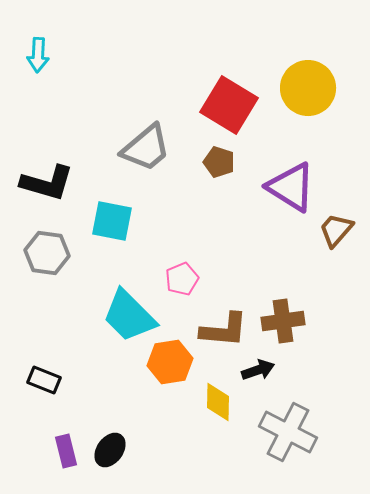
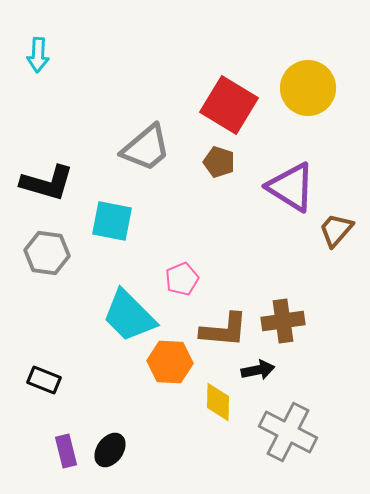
orange hexagon: rotated 12 degrees clockwise
black arrow: rotated 8 degrees clockwise
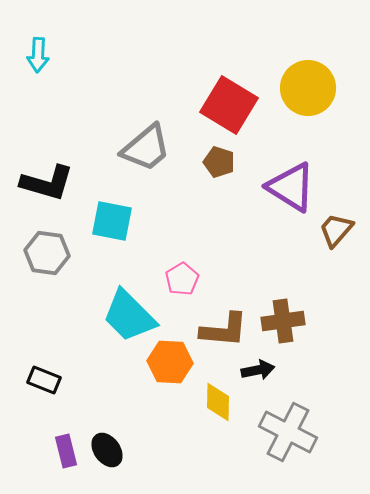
pink pentagon: rotated 8 degrees counterclockwise
black ellipse: moved 3 px left; rotated 72 degrees counterclockwise
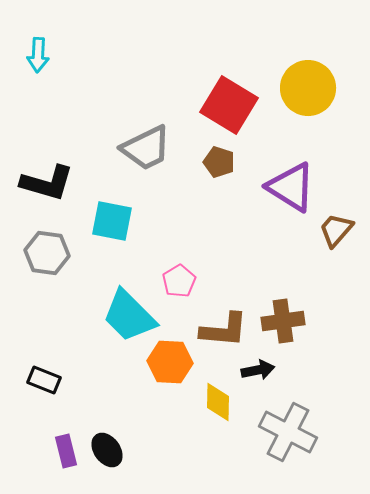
gray trapezoid: rotated 14 degrees clockwise
pink pentagon: moved 3 px left, 2 px down
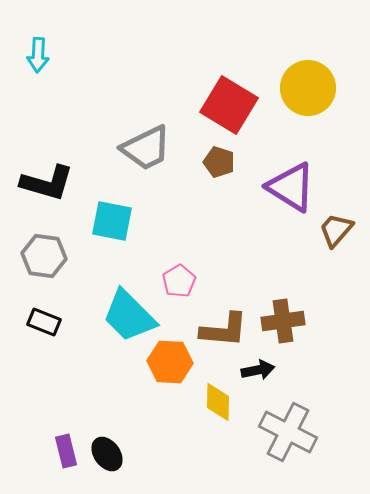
gray hexagon: moved 3 px left, 3 px down
black rectangle: moved 58 px up
black ellipse: moved 4 px down
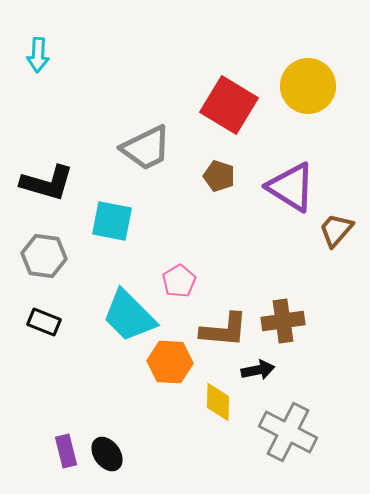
yellow circle: moved 2 px up
brown pentagon: moved 14 px down
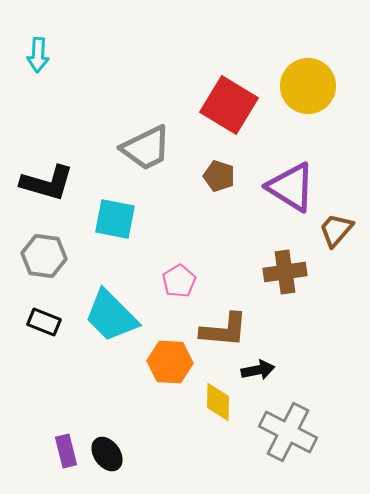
cyan square: moved 3 px right, 2 px up
cyan trapezoid: moved 18 px left
brown cross: moved 2 px right, 49 px up
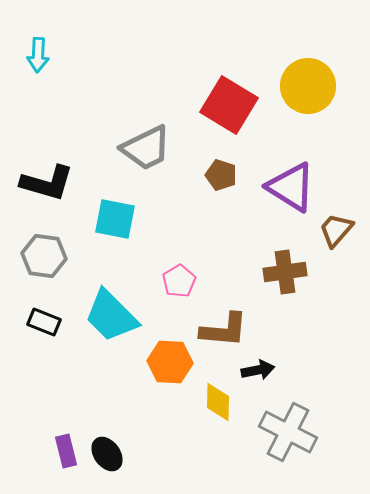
brown pentagon: moved 2 px right, 1 px up
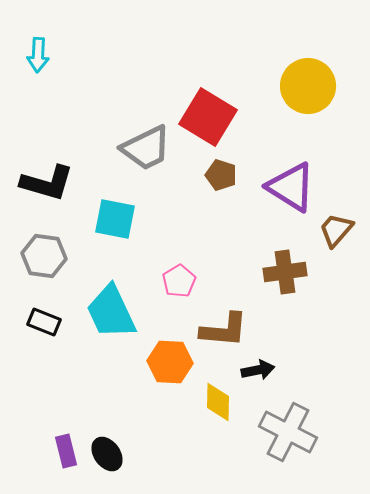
red square: moved 21 px left, 12 px down
cyan trapezoid: moved 4 px up; rotated 20 degrees clockwise
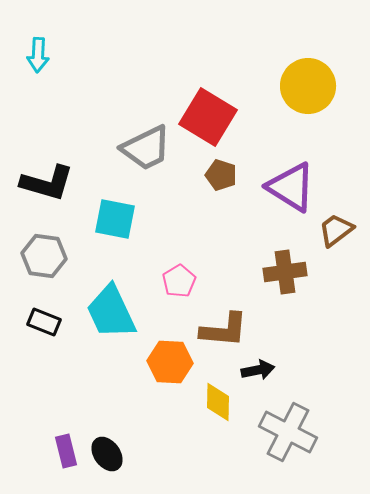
brown trapezoid: rotated 12 degrees clockwise
